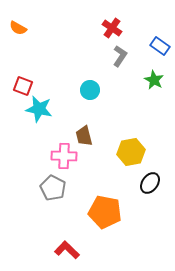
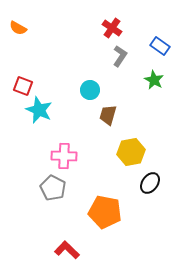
cyan star: moved 1 px down; rotated 12 degrees clockwise
brown trapezoid: moved 24 px right, 21 px up; rotated 30 degrees clockwise
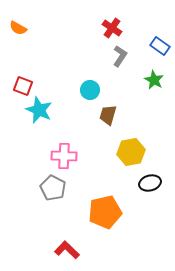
black ellipse: rotated 40 degrees clockwise
orange pentagon: rotated 24 degrees counterclockwise
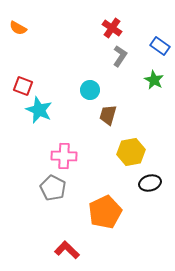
orange pentagon: rotated 12 degrees counterclockwise
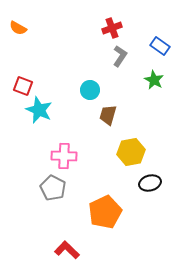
red cross: rotated 36 degrees clockwise
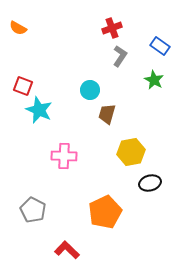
brown trapezoid: moved 1 px left, 1 px up
gray pentagon: moved 20 px left, 22 px down
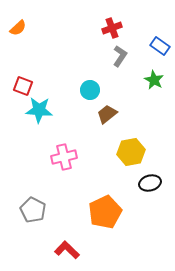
orange semicircle: rotated 72 degrees counterclockwise
cyan star: rotated 20 degrees counterclockwise
brown trapezoid: rotated 35 degrees clockwise
pink cross: moved 1 px down; rotated 15 degrees counterclockwise
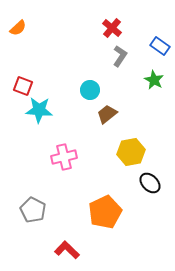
red cross: rotated 30 degrees counterclockwise
black ellipse: rotated 60 degrees clockwise
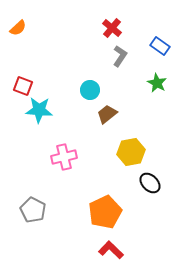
green star: moved 3 px right, 3 px down
red L-shape: moved 44 px right
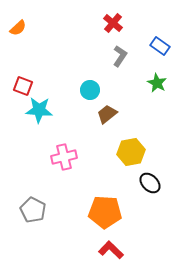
red cross: moved 1 px right, 5 px up
orange pentagon: rotated 28 degrees clockwise
